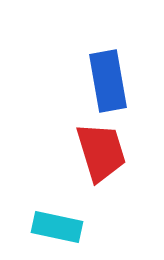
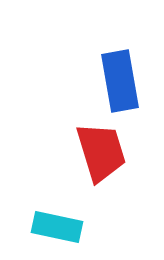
blue rectangle: moved 12 px right
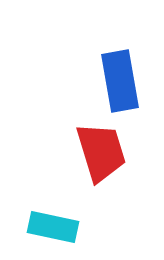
cyan rectangle: moved 4 px left
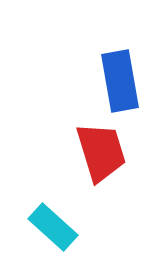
cyan rectangle: rotated 30 degrees clockwise
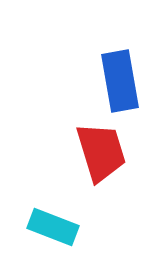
cyan rectangle: rotated 21 degrees counterclockwise
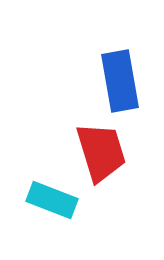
cyan rectangle: moved 1 px left, 27 px up
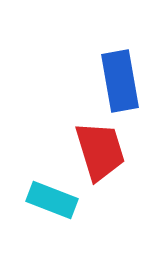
red trapezoid: moved 1 px left, 1 px up
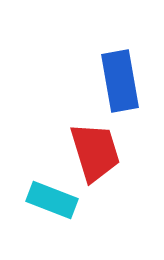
red trapezoid: moved 5 px left, 1 px down
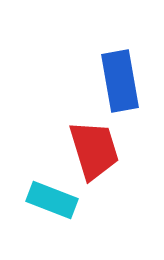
red trapezoid: moved 1 px left, 2 px up
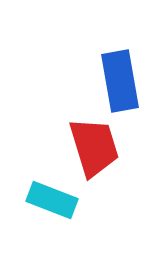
red trapezoid: moved 3 px up
